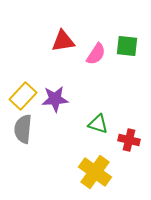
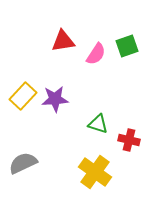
green square: rotated 25 degrees counterclockwise
gray semicircle: moved 34 px down; rotated 60 degrees clockwise
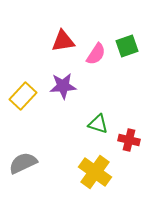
purple star: moved 8 px right, 13 px up
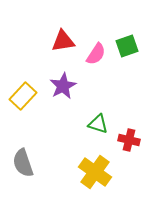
purple star: rotated 24 degrees counterclockwise
gray semicircle: rotated 84 degrees counterclockwise
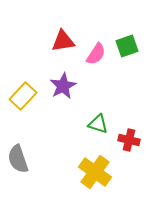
gray semicircle: moved 5 px left, 4 px up
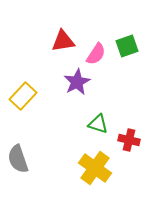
purple star: moved 14 px right, 4 px up
yellow cross: moved 4 px up
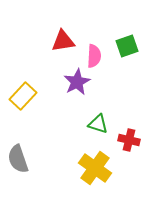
pink semicircle: moved 2 px left, 2 px down; rotated 30 degrees counterclockwise
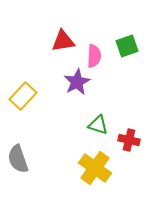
green triangle: moved 1 px down
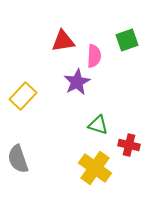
green square: moved 6 px up
red cross: moved 5 px down
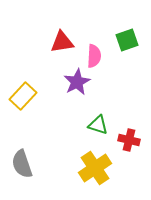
red triangle: moved 1 px left, 1 px down
red cross: moved 5 px up
gray semicircle: moved 4 px right, 5 px down
yellow cross: rotated 20 degrees clockwise
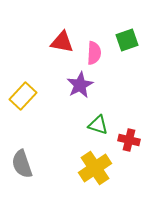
red triangle: rotated 20 degrees clockwise
pink semicircle: moved 3 px up
purple star: moved 3 px right, 3 px down
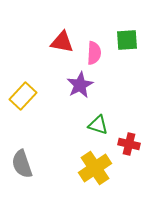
green square: rotated 15 degrees clockwise
red cross: moved 4 px down
